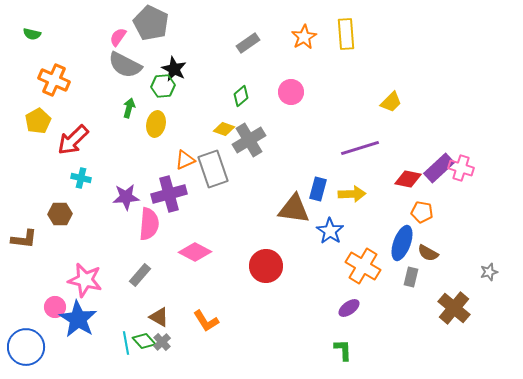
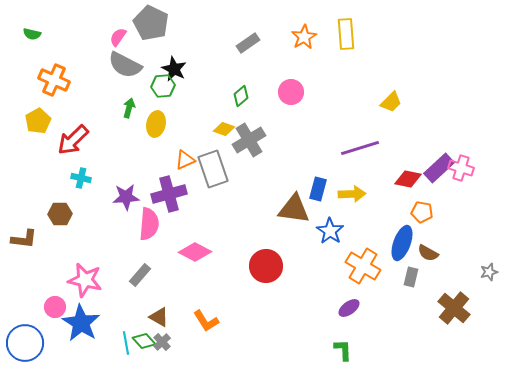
blue star at (78, 319): moved 3 px right, 4 px down
blue circle at (26, 347): moved 1 px left, 4 px up
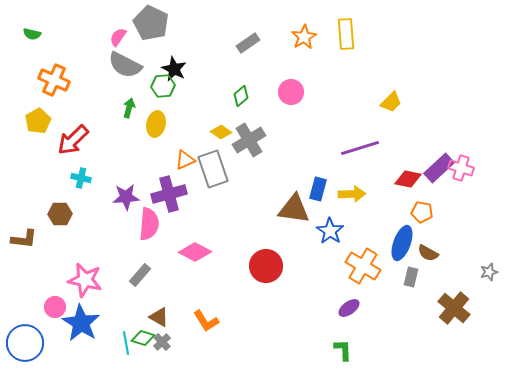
yellow diamond at (224, 129): moved 3 px left, 3 px down; rotated 15 degrees clockwise
green diamond at (144, 341): moved 1 px left, 3 px up; rotated 30 degrees counterclockwise
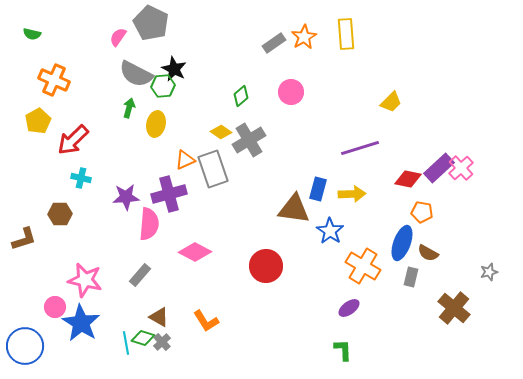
gray rectangle at (248, 43): moved 26 px right
gray semicircle at (125, 65): moved 11 px right, 9 px down
pink cross at (461, 168): rotated 30 degrees clockwise
brown L-shape at (24, 239): rotated 24 degrees counterclockwise
blue circle at (25, 343): moved 3 px down
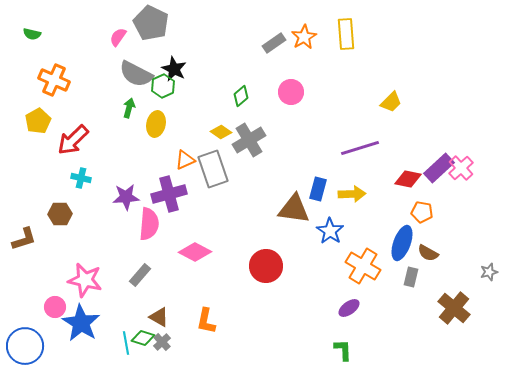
green hexagon at (163, 86): rotated 20 degrees counterclockwise
orange L-shape at (206, 321): rotated 44 degrees clockwise
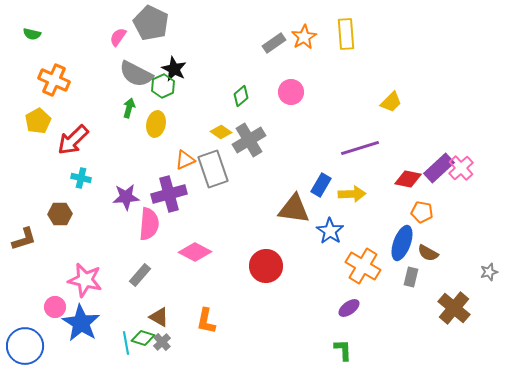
blue rectangle at (318, 189): moved 3 px right, 4 px up; rotated 15 degrees clockwise
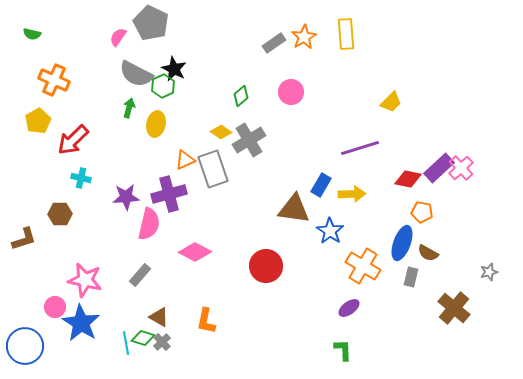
pink semicircle at (149, 224): rotated 8 degrees clockwise
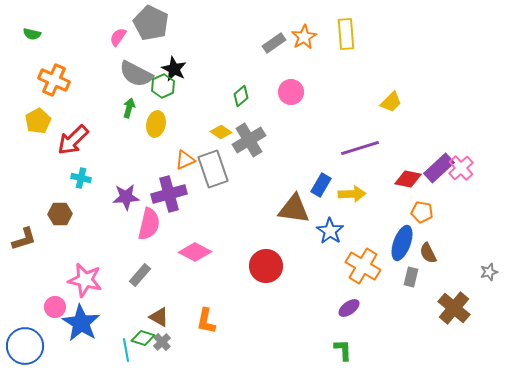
brown semicircle at (428, 253): rotated 35 degrees clockwise
cyan line at (126, 343): moved 7 px down
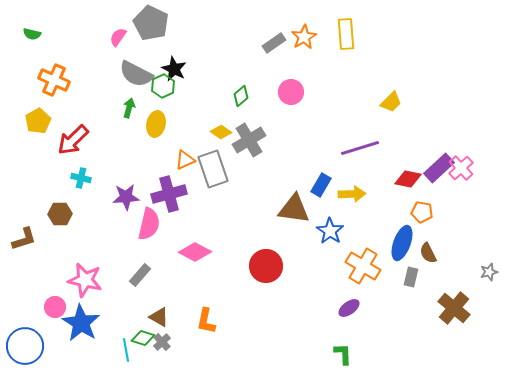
green L-shape at (343, 350): moved 4 px down
